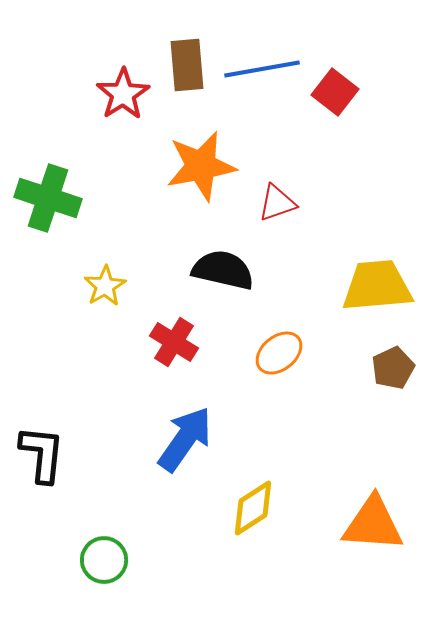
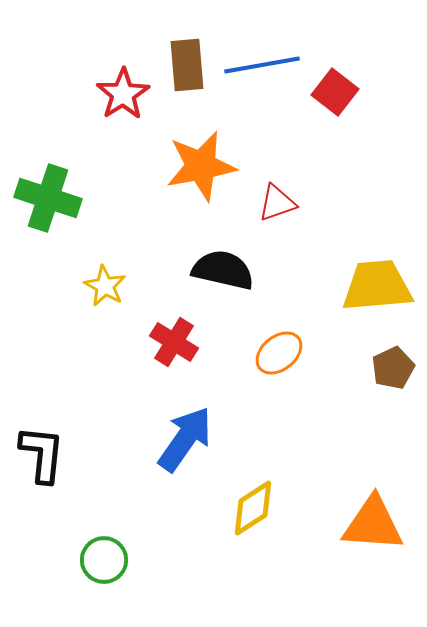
blue line: moved 4 px up
yellow star: rotated 12 degrees counterclockwise
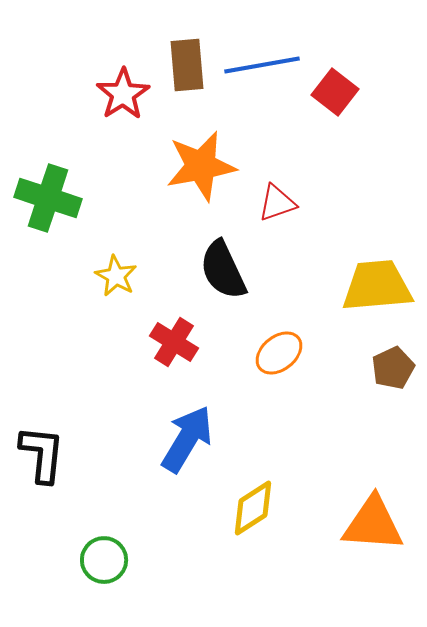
black semicircle: rotated 128 degrees counterclockwise
yellow star: moved 11 px right, 10 px up
blue arrow: moved 2 px right; rotated 4 degrees counterclockwise
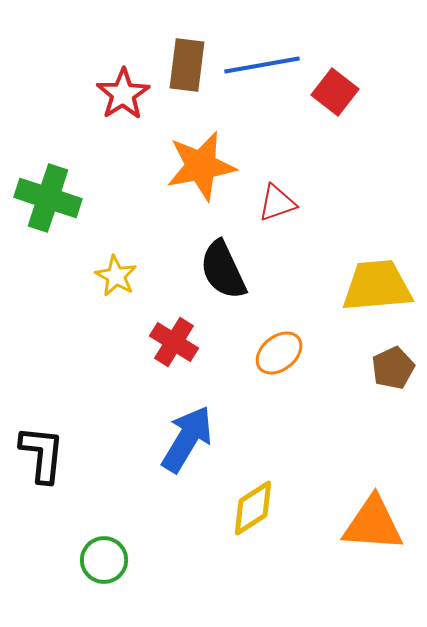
brown rectangle: rotated 12 degrees clockwise
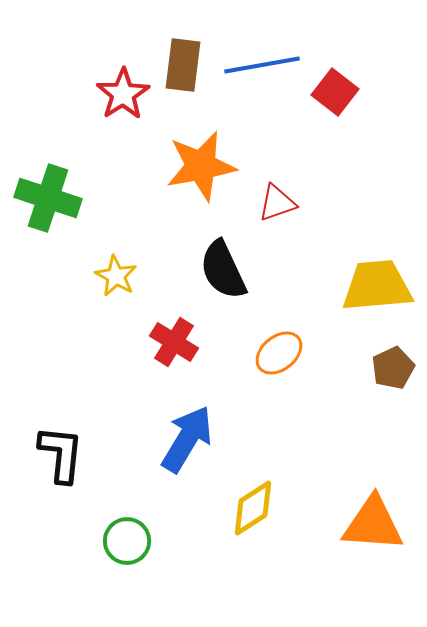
brown rectangle: moved 4 px left
black L-shape: moved 19 px right
green circle: moved 23 px right, 19 px up
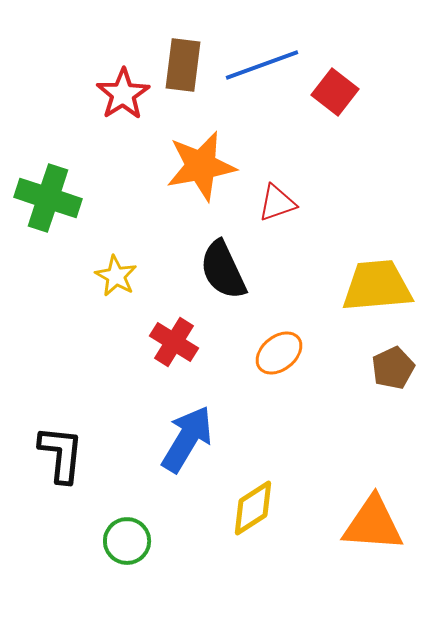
blue line: rotated 10 degrees counterclockwise
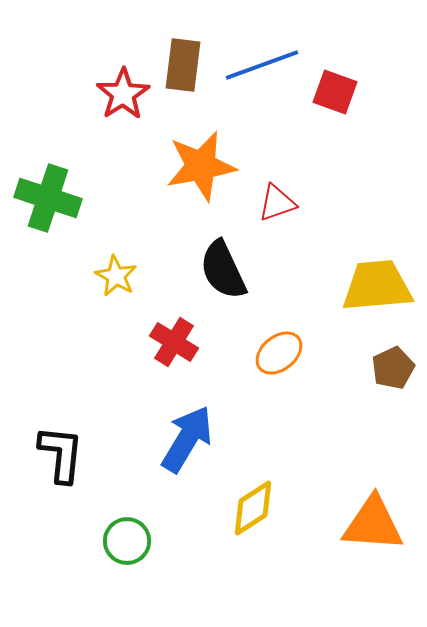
red square: rotated 18 degrees counterclockwise
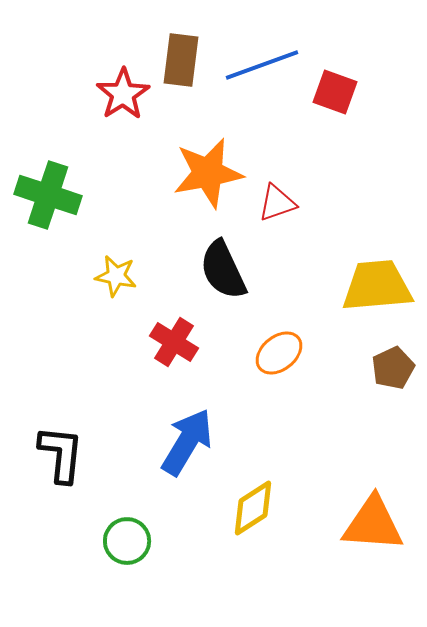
brown rectangle: moved 2 px left, 5 px up
orange star: moved 7 px right, 7 px down
green cross: moved 3 px up
yellow star: rotated 18 degrees counterclockwise
blue arrow: moved 3 px down
